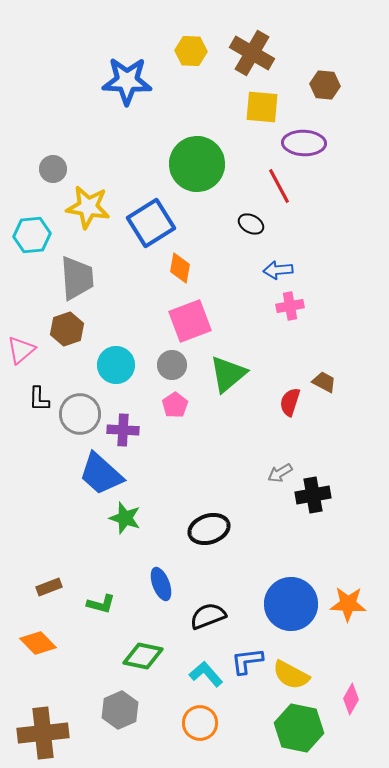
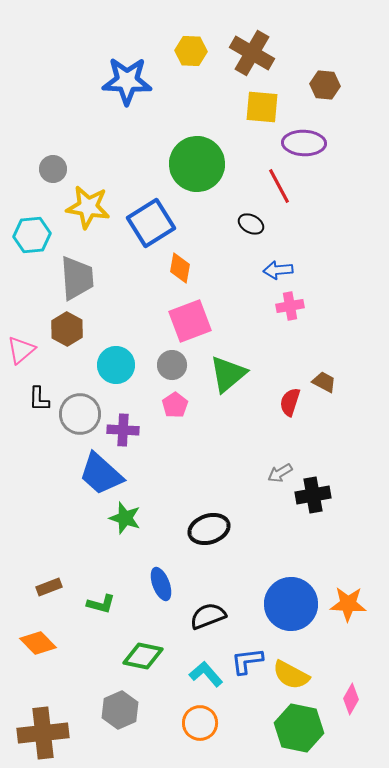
brown hexagon at (67, 329): rotated 12 degrees counterclockwise
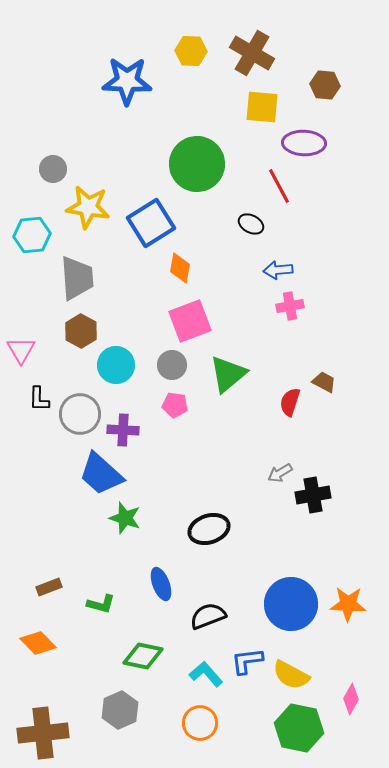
brown hexagon at (67, 329): moved 14 px right, 2 px down
pink triangle at (21, 350): rotated 20 degrees counterclockwise
pink pentagon at (175, 405): rotated 30 degrees counterclockwise
